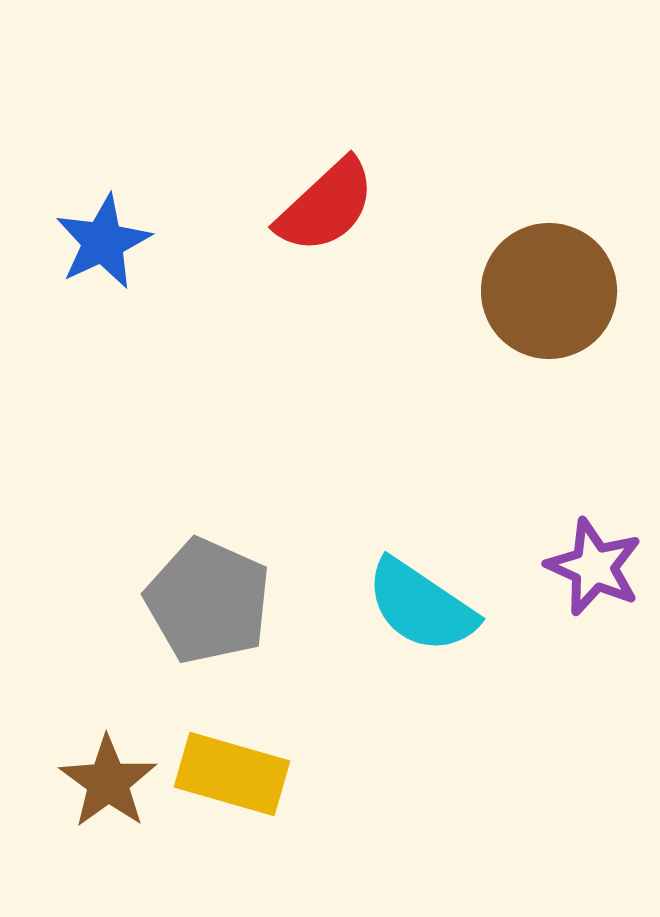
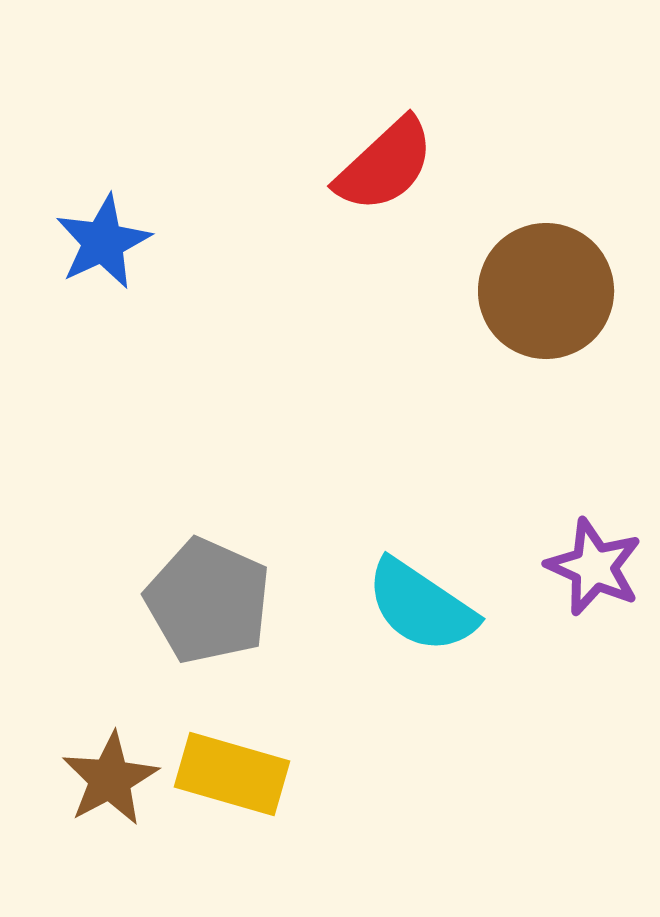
red semicircle: moved 59 px right, 41 px up
brown circle: moved 3 px left
brown star: moved 2 px right, 3 px up; rotated 8 degrees clockwise
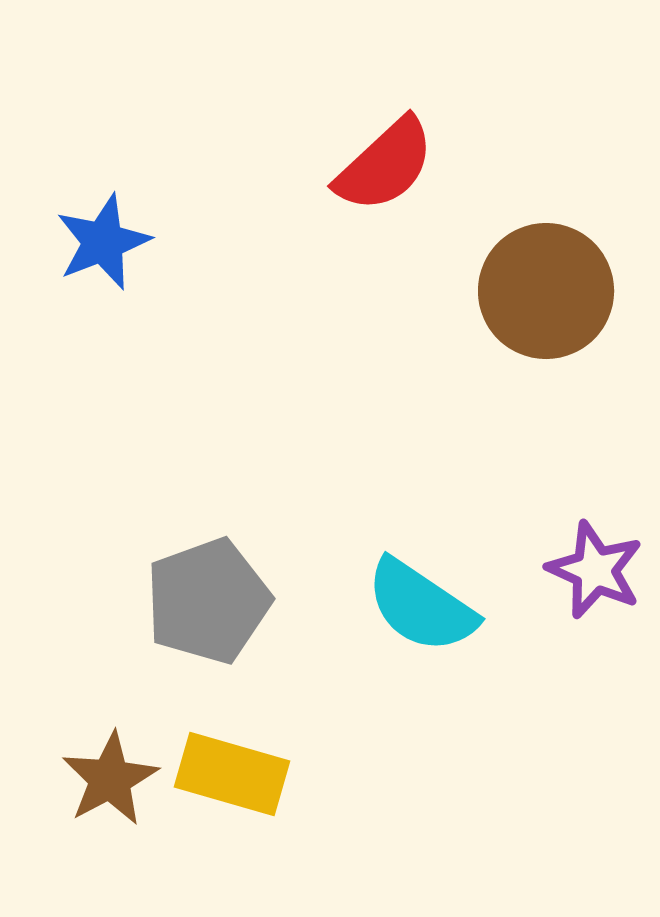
blue star: rotated 4 degrees clockwise
purple star: moved 1 px right, 3 px down
gray pentagon: rotated 28 degrees clockwise
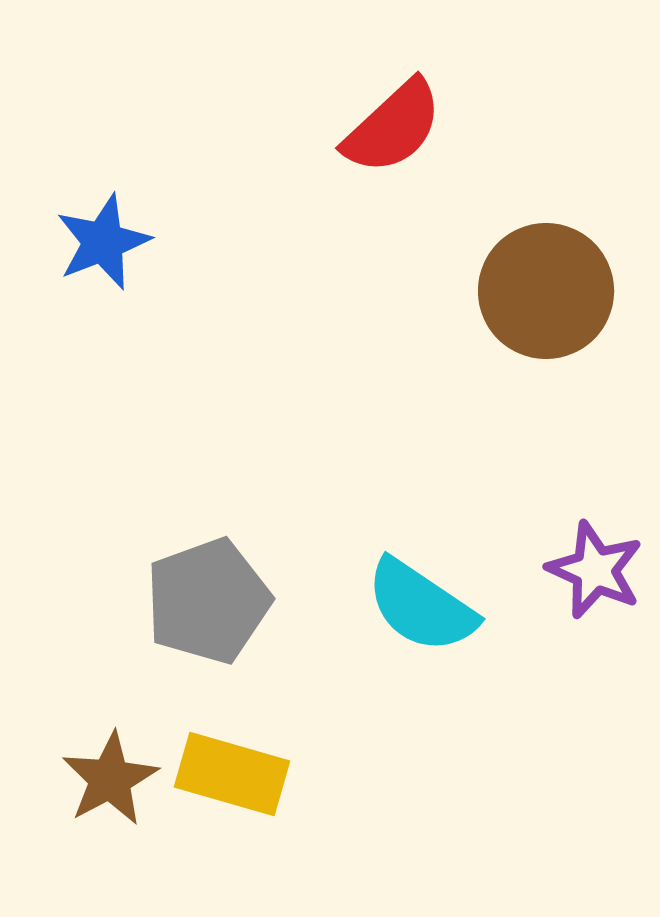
red semicircle: moved 8 px right, 38 px up
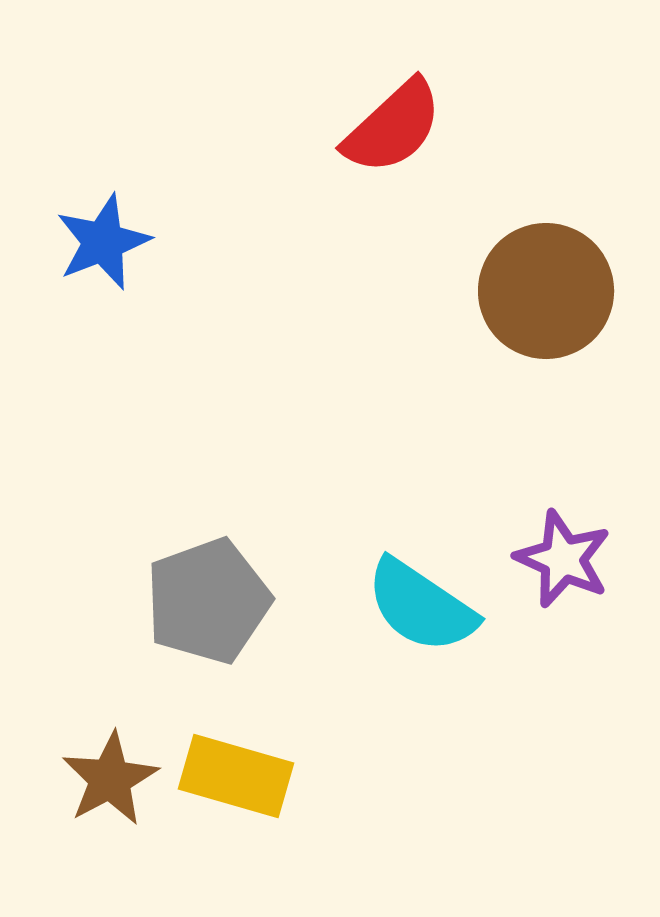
purple star: moved 32 px left, 11 px up
yellow rectangle: moved 4 px right, 2 px down
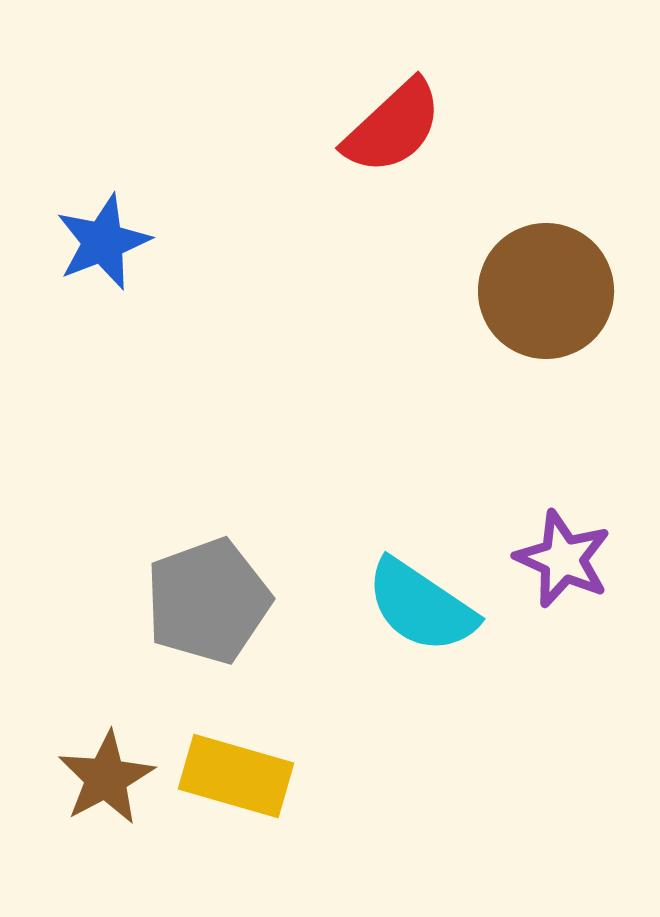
brown star: moved 4 px left, 1 px up
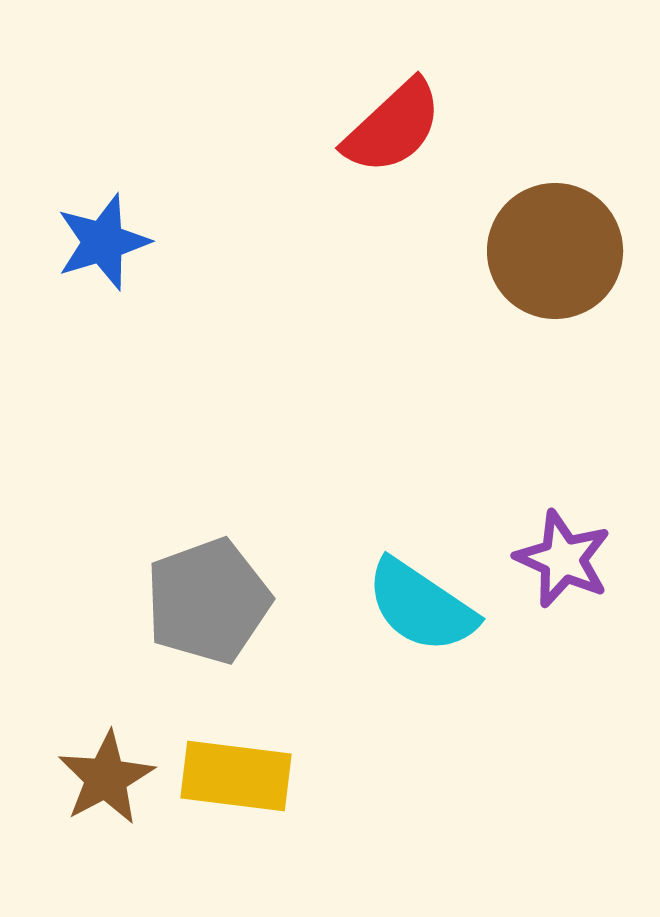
blue star: rotated 4 degrees clockwise
brown circle: moved 9 px right, 40 px up
yellow rectangle: rotated 9 degrees counterclockwise
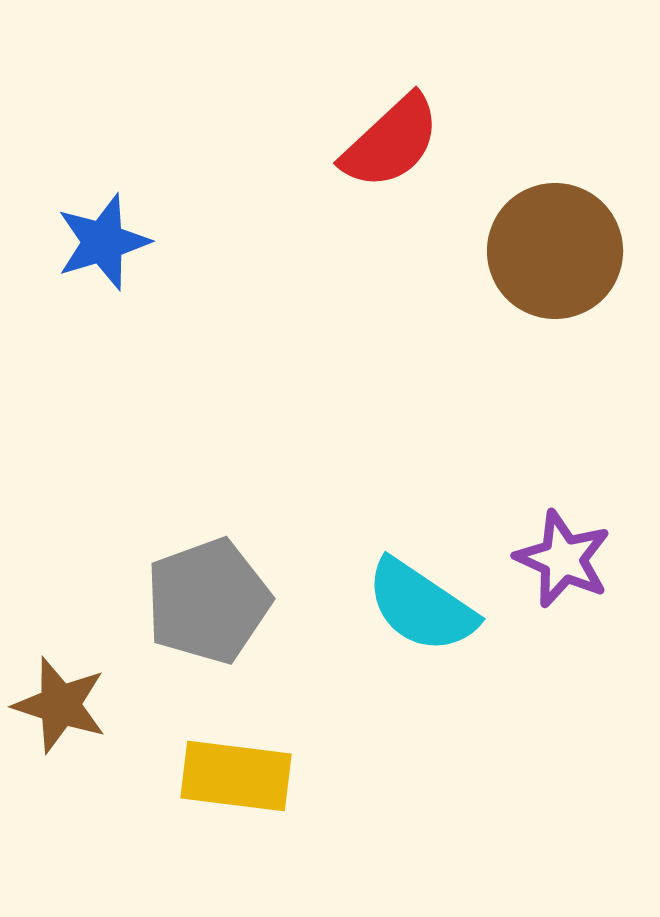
red semicircle: moved 2 px left, 15 px down
brown star: moved 46 px left, 73 px up; rotated 26 degrees counterclockwise
